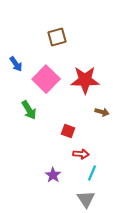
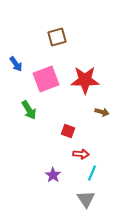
pink square: rotated 24 degrees clockwise
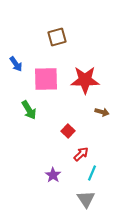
pink square: rotated 20 degrees clockwise
red square: rotated 24 degrees clockwise
red arrow: rotated 49 degrees counterclockwise
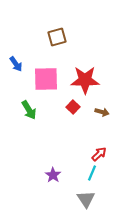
red square: moved 5 px right, 24 px up
red arrow: moved 18 px right
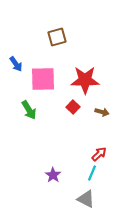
pink square: moved 3 px left
gray triangle: rotated 30 degrees counterclockwise
